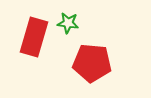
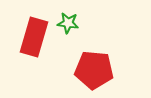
red pentagon: moved 2 px right, 7 px down
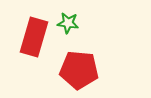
red pentagon: moved 15 px left
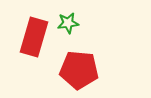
green star: rotated 15 degrees counterclockwise
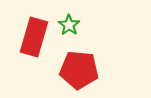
green star: moved 1 px right, 2 px down; rotated 30 degrees counterclockwise
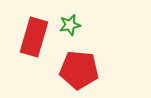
green star: moved 1 px right; rotated 25 degrees clockwise
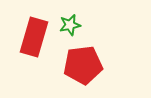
red pentagon: moved 4 px right, 5 px up; rotated 12 degrees counterclockwise
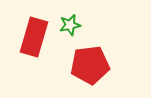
red pentagon: moved 7 px right
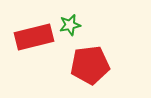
red rectangle: rotated 60 degrees clockwise
